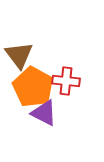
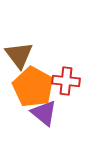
purple triangle: rotated 12 degrees clockwise
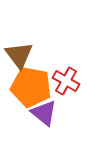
red cross: rotated 24 degrees clockwise
orange pentagon: moved 2 px left; rotated 18 degrees counterclockwise
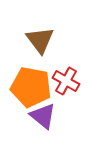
brown triangle: moved 21 px right, 15 px up
purple triangle: moved 1 px left, 3 px down
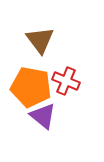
red cross: rotated 8 degrees counterclockwise
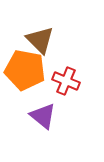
brown triangle: rotated 8 degrees counterclockwise
orange pentagon: moved 6 px left, 17 px up
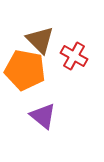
red cross: moved 8 px right, 25 px up; rotated 8 degrees clockwise
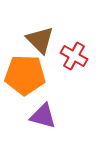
orange pentagon: moved 5 px down; rotated 9 degrees counterclockwise
purple triangle: rotated 24 degrees counterclockwise
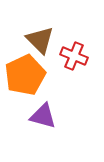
red cross: rotated 8 degrees counterclockwise
orange pentagon: rotated 27 degrees counterclockwise
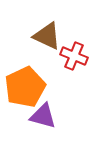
brown triangle: moved 7 px right, 4 px up; rotated 20 degrees counterclockwise
orange pentagon: moved 12 px down
